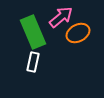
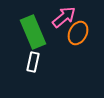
pink arrow: moved 3 px right
orange ellipse: rotated 35 degrees counterclockwise
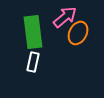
pink arrow: moved 1 px right
green rectangle: rotated 16 degrees clockwise
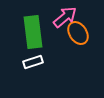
orange ellipse: rotated 60 degrees counterclockwise
white rectangle: rotated 60 degrees clockwise
